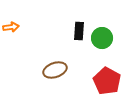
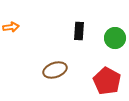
green circle: moved 13 px right
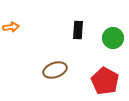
black rectangle: moved 1 px left, 1 px up
green circle: moved 2 px left
red pentagon: moved 2 px left
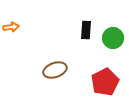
black rectangle: moved 8 px right
red pentagon: moved 1 px down; rotated 16 degrees clockwise
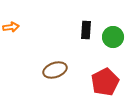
green circle: moved 1 px up
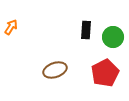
orange arrow: rotated 49 degrees counterclockwise
red pentagon: moved 9 px up
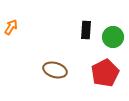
brown ellipse: rotated 35 degrees clockwise
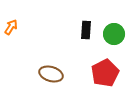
green circle: moved 1 px right, 3 px up
brown ellipse: moved 4 px left, 4 px down
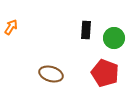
green circle: moved 4 px down
red pentagon: rotated 24 degrees counterclockwise
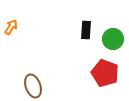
green circle: moved 1 px left, 1 px down
brown ellipse: moved 18 px left, 12 px down; rotated 55 degrees clockwise
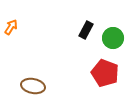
black rectangle: rotated 24 degrees clockwise
green circle: moved 1 px up
brown ellipse: rotated 60 degrees counterclockwise
